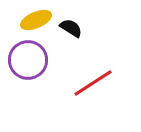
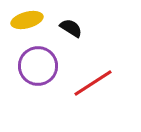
yellow ellipse: moved 9 px left; rotated 8 degrees clockwise
purple circle: moved 10 px right, 6 px down
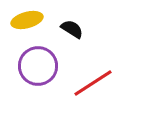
black semicircle: moved 1 px right, 1 px down
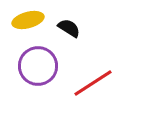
yellow ellipse: moved 1 px right
black semicircle: moved 3 px left, 1 px up
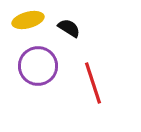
red line: rotated 75 degrees counterclockwise
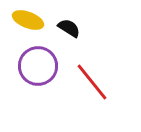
yellow ellipse: rotated 36 degrees clockwise
red line: moved 1 px left, 1 px up; rotated 21 degrees counterclockwise
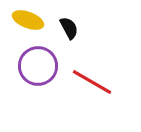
black semicircle: rotated 30 degrees clockwise
red line: rotated 21 degrees counterclockwise
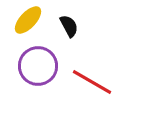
yellow ellipse: rotated 68 degrees counterclockwise
black semicircle: moved 2 px up
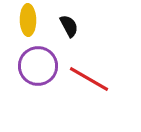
yellow ellipse: rotated 44 degrees counterclockwise
red line: moved 3 px left, 3 px up
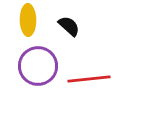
black semicircle: rotated 20 degrees counterclockwise
red line: rotated 36 degrees counterclockwise
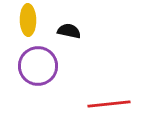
black semicircle: moved 5 px down; rotated 30 degrees counterclockwise
red line: moved 20 px right, 25 px down
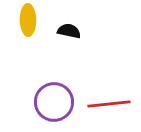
purple circle: moved 16 px right, 36 px down
